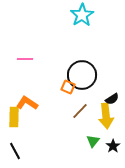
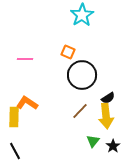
orange square: moved 35 px up
black semicircle: moved 4 px left, 1 px up
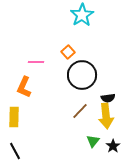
orange square: rotated 24 degrees clockwise
pink line: moved 11 px right, 3 px down
black semicircle: rotated 24 degrees clockwise
orange L-shape: moved 3 px left, 16 px up; rotated 100 degrees counterclockwise
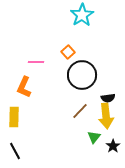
green triangle: moved 1 px right, 4 px up
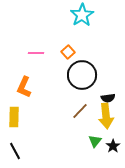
pink line: moved 9 px up
green triangle: moved 1 px right, 4 px down
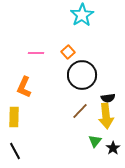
black star: moved 2 px down
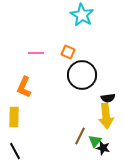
cyan star: rotated 10 degrees counterclockwise
orange square: rotated 24 degrees counterclockwise
brown line: moved 25 px down; rotated 18 degrees counterclockwise
black star: moved 10 px left; rotated 24 degrees counterclockwise
